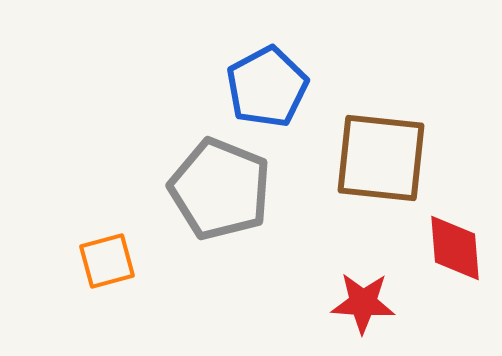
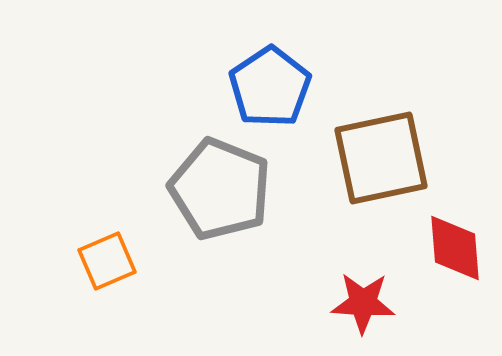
blue pentagon: moved 3 px right; rotated 6 degrees counterclockwise
brown square: rotated 18 degrees counterclockwise
orange square: rotated 8 degrees counterclockwise
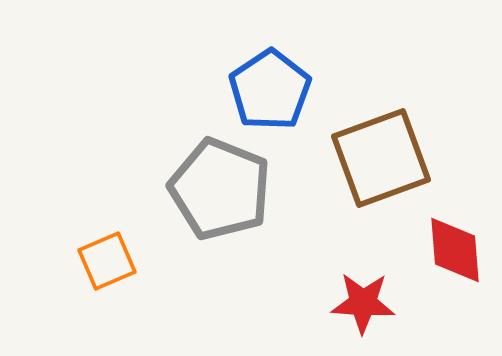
blue pentagon: moved 3 px down
brown square: rotated 8 degrees counterclockwise
red diamond: moved 2 px down
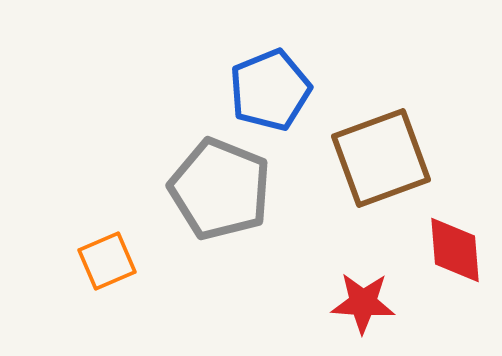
blue pentagon: rotated 12 degrees clockwise
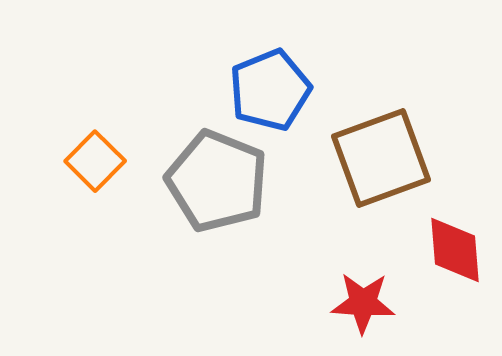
gray pentagon: moved 3 px left, 8 px up
orange square: moved 12 px left, 100 px up; rotated 22 degrees counterclockwise
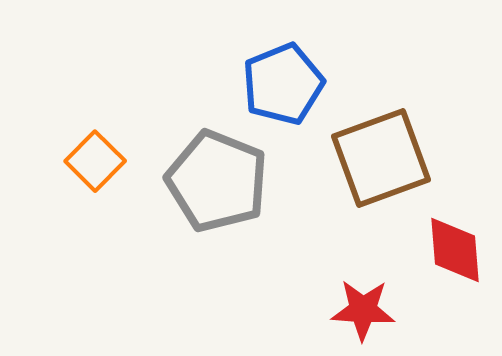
blue pentagon: moved 13 px right, 6 px up
red star: moved 7 px down
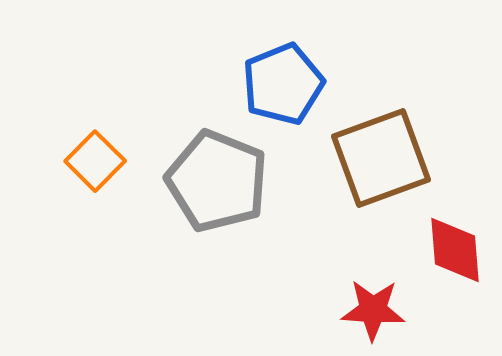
red star: moved 10 px right
